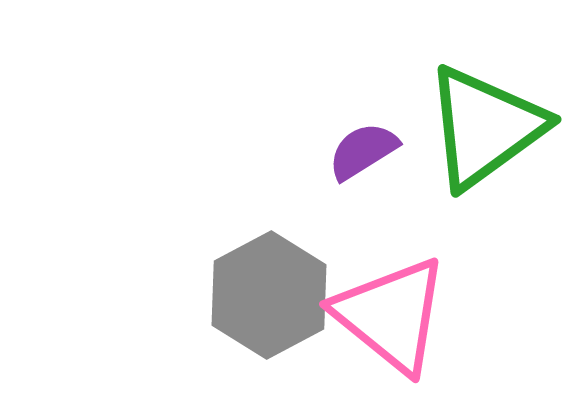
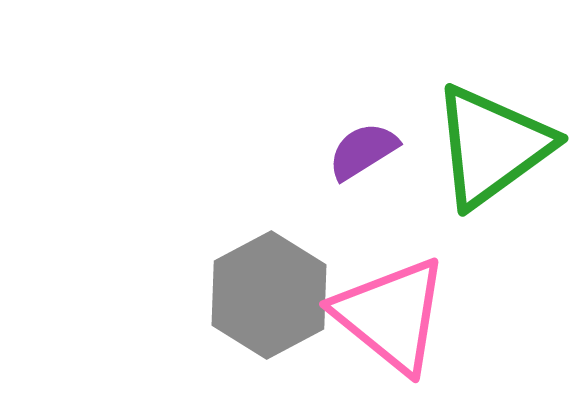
green triangle: moved 7 px right, 19 px down
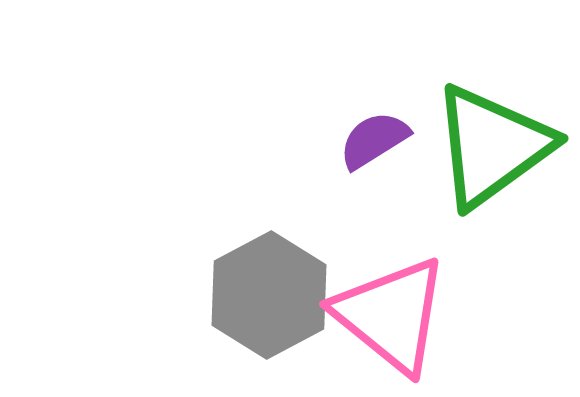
purple semicircle: moved 11 px right, 11 px up
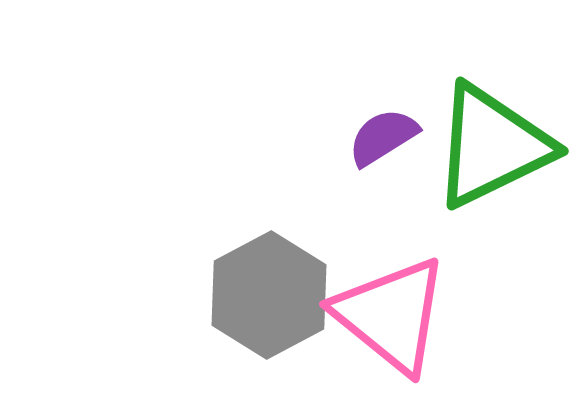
purple semicircle: moved 9 px right, 3 px up
green triangle: rotated 10 degrees clockwise
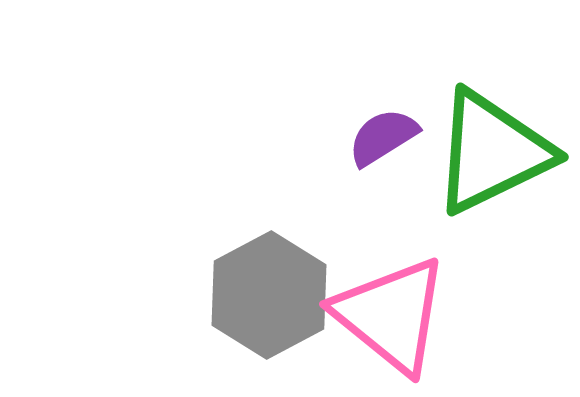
green triangle: moved 6 px down
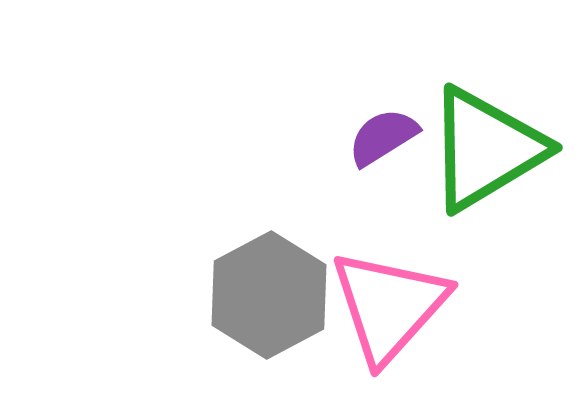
green triangle: moved 6 px left, 3 px up; rotated 5 degrees counterclockwise
pink triangle: moved 2 px left, 9 px up; rotated 33 degrees clockwise
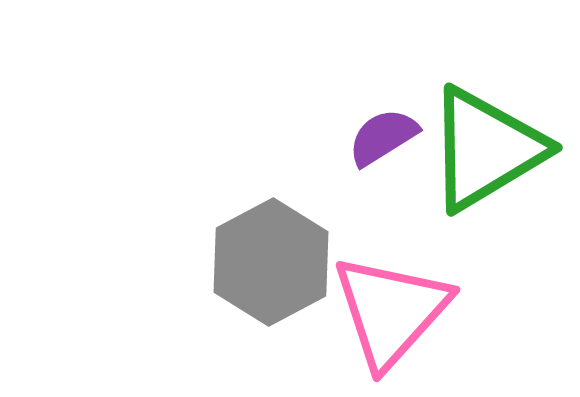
gray hexagon: moved 2 px right, 33 px up
pink triangle: moved 2 px right, 5 px down
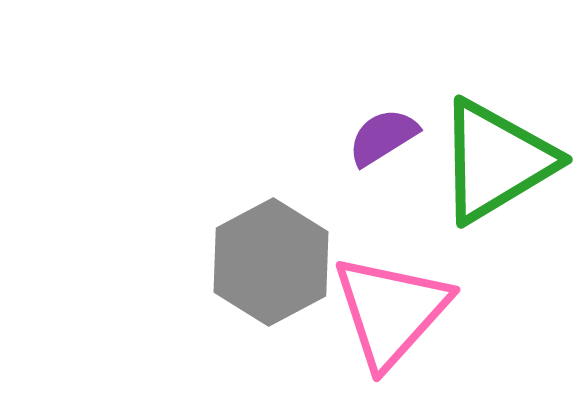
green triangle: moved 10 px right, 12 px down
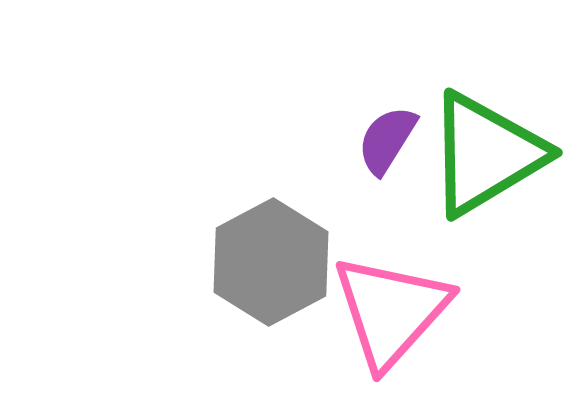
purple semicircle: moved 4 px right, 3 px down; rotated 26 degrees counterclockwise
green triangle: moved 10 px left, 7 px up
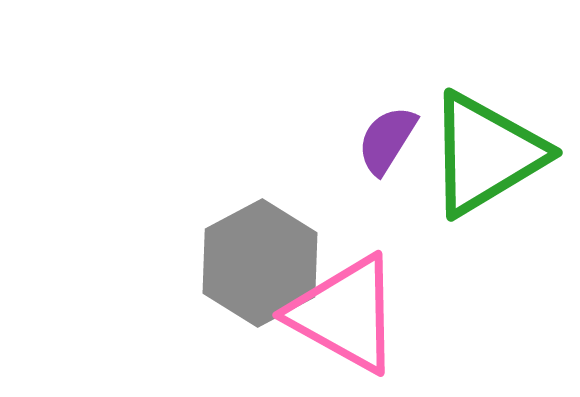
gray hexagon: moved 11 px left, 1 px down
pink triangle: moved 46 px left, 3 px down; rotated 43 degrees counterclockwise
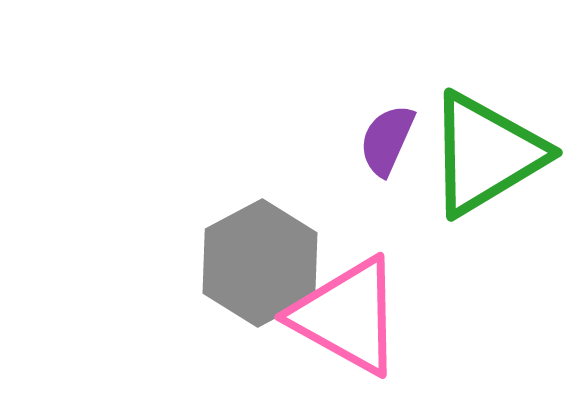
purple semicircle: rotated 8 degrees counterclockwise
pink triangle: moved 2 px right, 2 px down
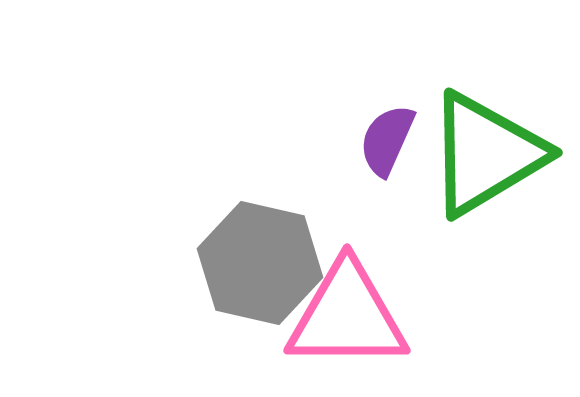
gray hexagon: rotated 19 degrees counterclockwise
pink triangle: rotated 29 degrees counterclockwise
